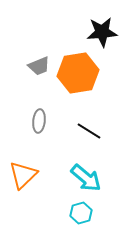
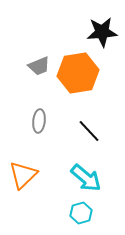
black line: rotated 15 degrees clockwise
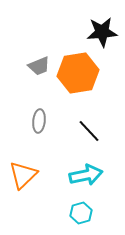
cyan arrow: moved 3 px up; rotated 52 degrees counterclockwise
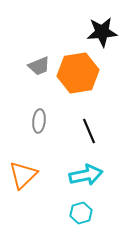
black line: rotated 20 degrees clockwise
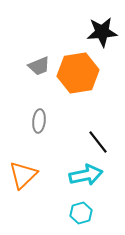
black line: moved 9 px right, 11 px down; rotated 15 degrees counterclockwise
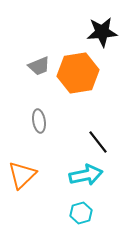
gray ellipse: rotated 15 degrees counterclockwise
orange triangle: moved 1 px left
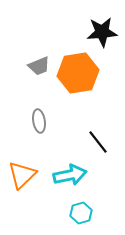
cyan arrow: moved 16 px left
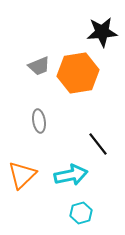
black line: moved 2 px down
cyan arrow: moved 1 px right
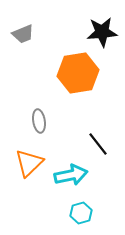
gray trapezoid: moved 16 px left, 32 px up
orange triangle: moved 7 px right, 12 px up
